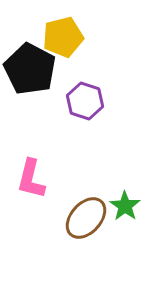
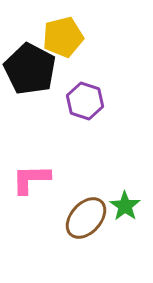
pink L-shape: rotated 75 degrees clockwise
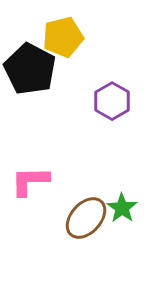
purple hexagon: moved 27 px right; rotated 12 degrees clockwise
pink L-shape: moved 1 px left, 2 px down
green star: moved 3 px left, 2 px down
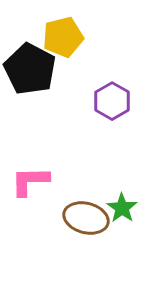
brown ellipse: rotated 63 degrees clockwise
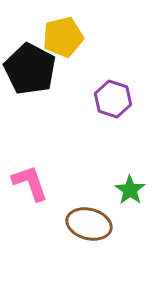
purple hexagon: moved 1 px right, 2 px up; rotated 12 degrees counterclockwise
pink L-shape: moved 2 px down; rotated 72 degrees clockwise
green star: moved 8 px right, 18 px up
brown ellipse: moved 3 px right, 6 px down
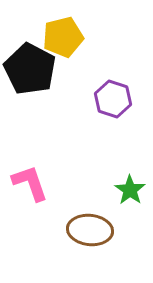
brown ellipse: moved 1 px right, 6 px down; rotated 9 degrees counterclockwise
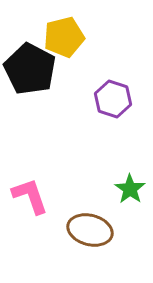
yellow pentagon: moved 1 px right
pink L-shape: moved 13 px down
green star: moved 1 px up
brown ellipse: rotated 9 degrees clockwise
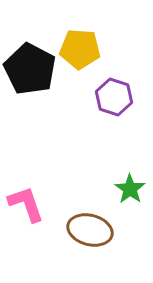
yellow pentagon: moved 16 px right, 12 px down; rotated 18 degrees clockwise
purple hexagon: moved 1 px right, 2 px up
pink L-shape: moved 4 px left, 8 px down
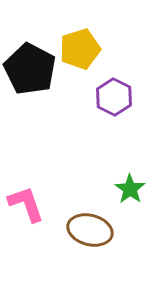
yellow pentagon: rotated 21 degrees counterclockwise
purple hexagon: rotated 9 degrees clockwise
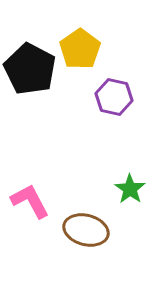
yellow pentagon: rotated 18 degrees counterclockwise
purple hexagon: rotated 15 degrees counterclockwise
pink L-shape: moved 4 px right, 3 px up; rotated 9 degrees counterclockwise
brown ellipse: moved 4 px left
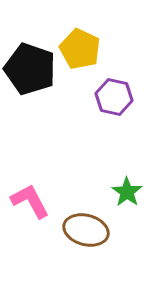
yellow pentagon: rotated 12 degrees counterclockwise
black pentagon: rotated 9 degrees counterclockwise
green star: moved 3 px left, 3 px down
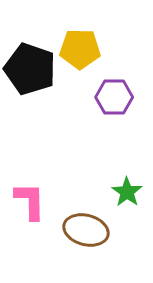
yellow pentagon: rotated 24 degrees counterclockwise
purple hexagon: rotated 12 degrees counterclockwise
pink L-shape: rotated 27 degrees clockwise
